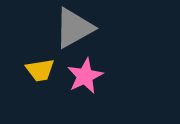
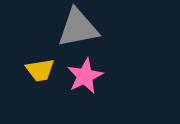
gray triangle: moved 4 px right; rotated 18 degrees clockwise
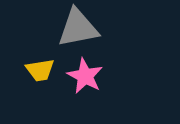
pink star: rotated 18 degrees counterclockwise
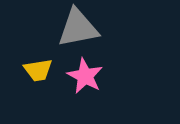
yellow trapezoid: moved 2 px left
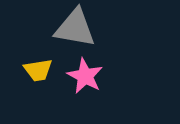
gray triangle: moved 3 px left; rotated 21 degrees clockwise
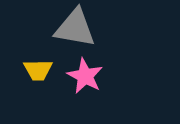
yellow trapezoid: rotated 8 degrees clockwise
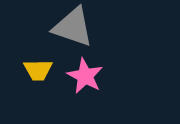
gray triangle: moved 2 px left, 1 px up; rotated 9 degrees clockwise
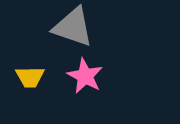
yellow trapezoid: moved 8 px left, 7 px down
